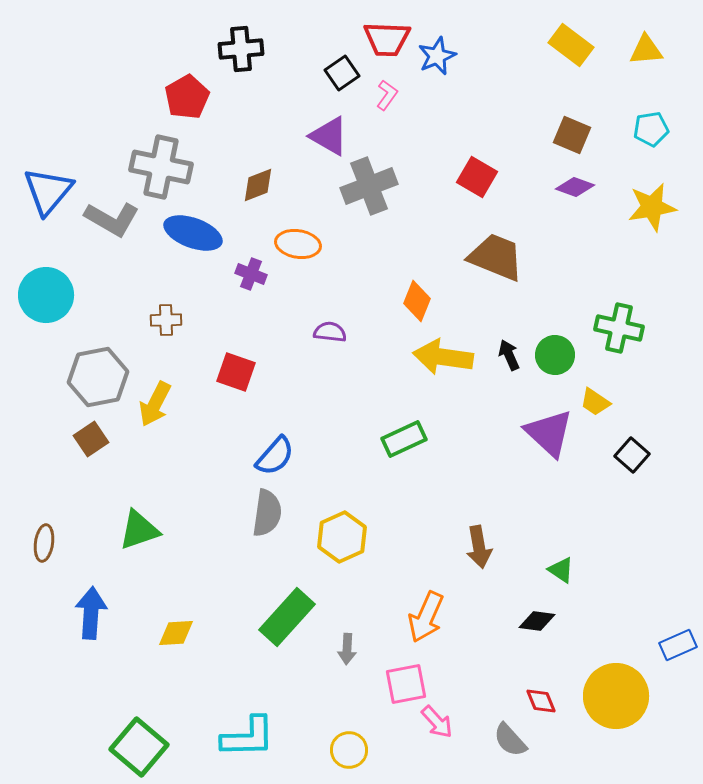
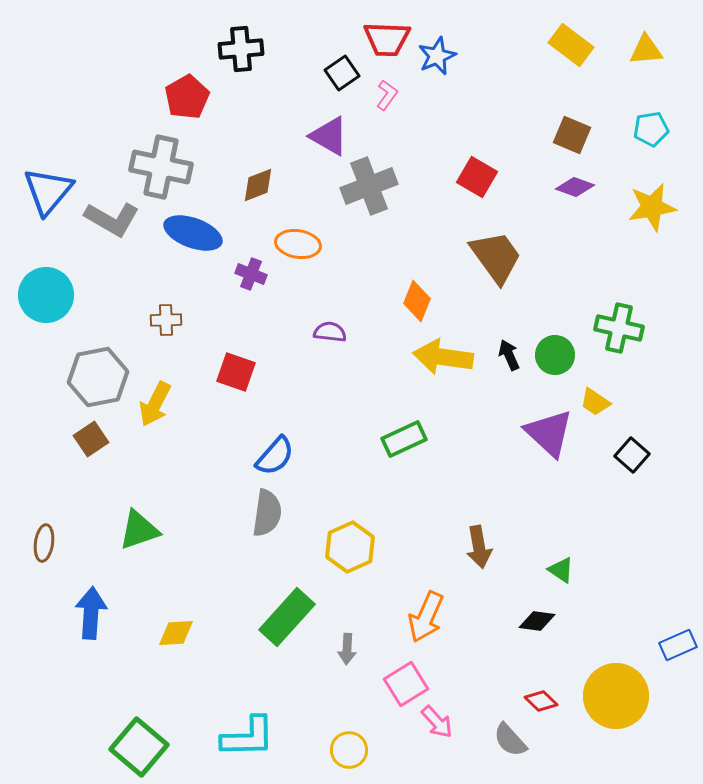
brown trapezoid at (496, 257): rotated 32 degrees clockwise
yellow hexagon at (342, 537): moved 8 px right, 10 px down
pink square at (406, 684): rotated 21 degrees counterclockwise
red diamond at (541, 701): rotated 24 degrees counterclockwise
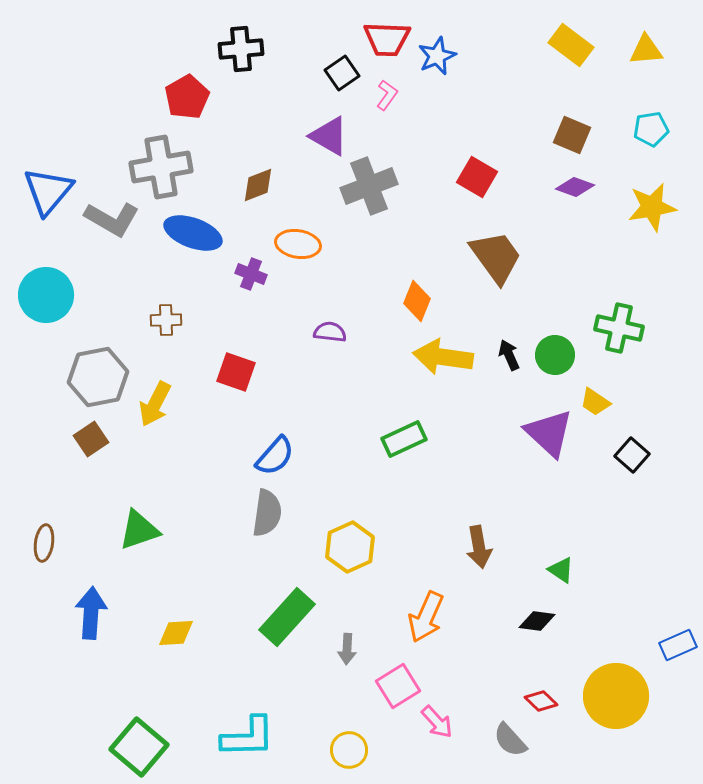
gray cross at (161, 167): rotated 22 degrees counterclockwise
pink square at (406, 684): moved 8 px left, 2 px down
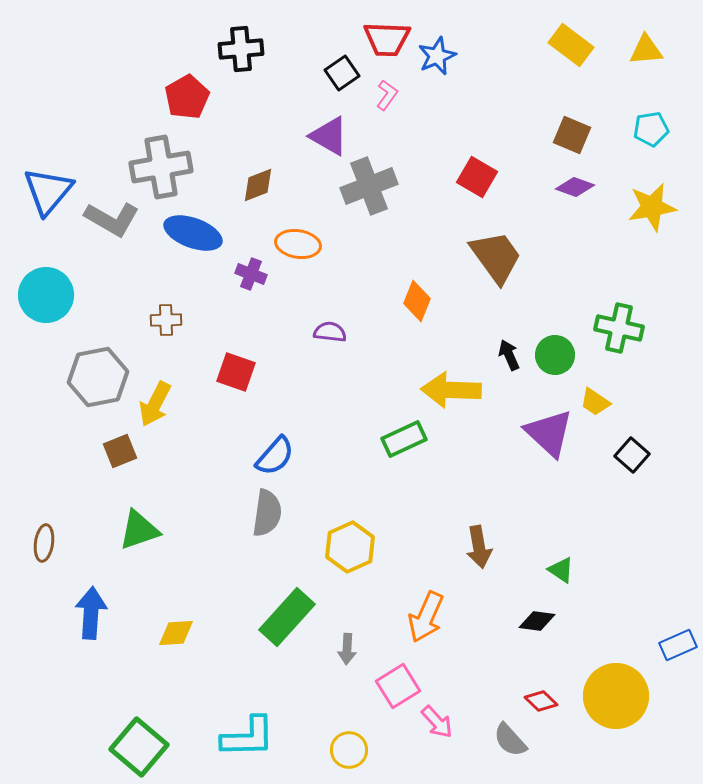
yellow arrow at (443, 357): moved 8 px right, 33 px down; rotated 6 degrees counterclockwise
brown square at (91, 439): moved 29 px right, 12 px down; rotated 12 degrees clockwise
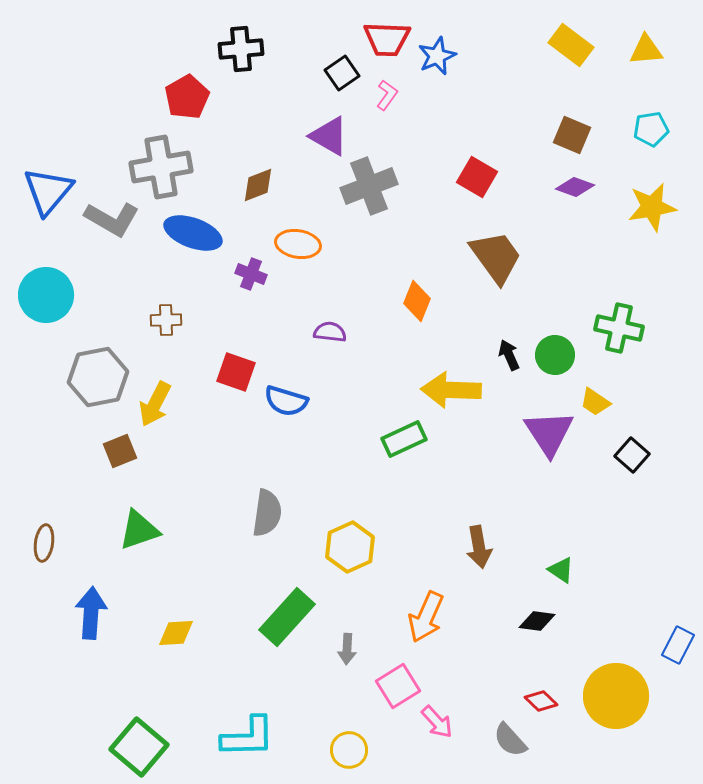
purple triangle at (549, 433): rotated 14 degrees clockwise
blue semicircle at (275, 456): moved 11 px right, 55 px up; rotated 66 degrees clockwise
blue rectangle at (678, 645): rotated 39 degrees counterclockwise
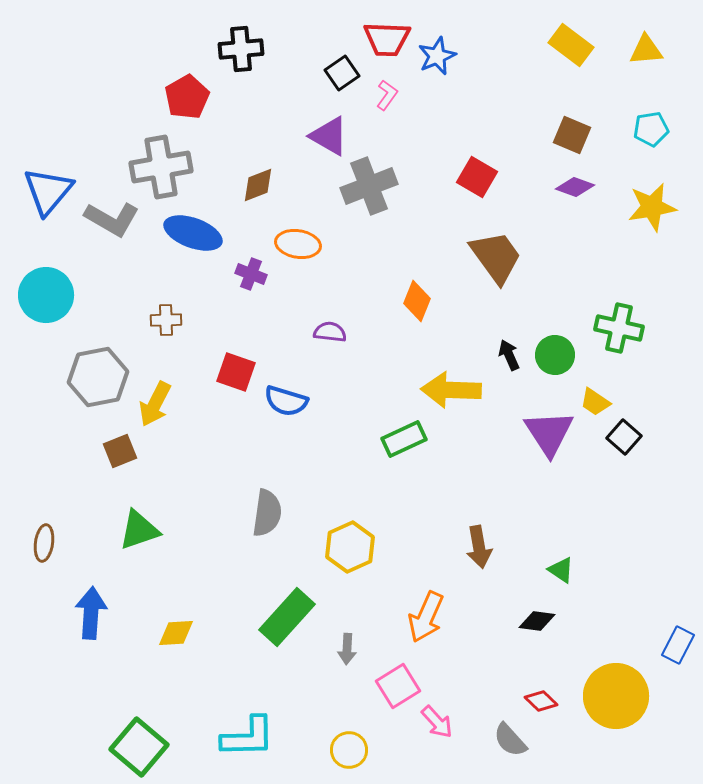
black square at (632, 455): moved 8 px left, 18 px up
